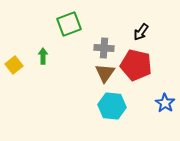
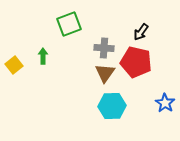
red pentagon: moved 3 px up
cyan hexagon: rotated 8 degrees counterclockwise
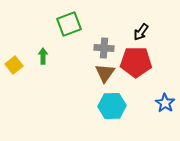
red pentagon: rotated 12 degrees counterclockwise
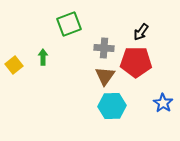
green arrow: moved 1 px down
brown triangle: moved 3 px down
blue star: moved 2 px left
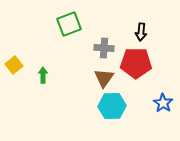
black arrow: rotated 30 degrees counterclockwise
green arrow: moved 18 px down
red pentagon: moved 1 px down
brown triangle: moved 1 px left, 2 px down
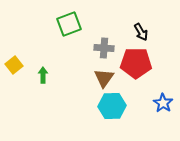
black arrow: rotated 36 degrees counterclockwise
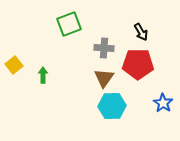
red pentagon: moved 2 px right, 1 px down
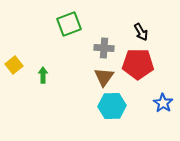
brown triangle: moved 1 px up
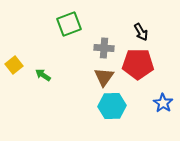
green arrow: rotated 56 degrees counterclockwise
